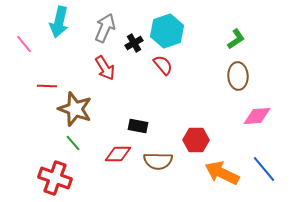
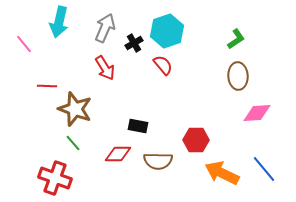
pink diamond: moved 3 px up
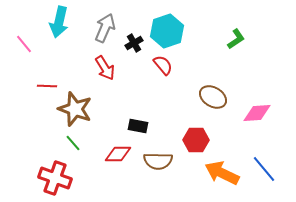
brown ellipse: moved 25 px left, 21 px down; rotated 56 degrees counterclockwise
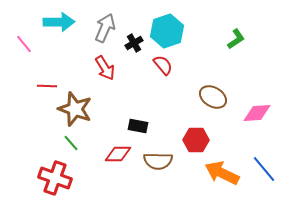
cyan arrow: rotated 104 degrees counterclockwise
green line: moved 2 px left
